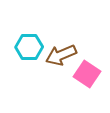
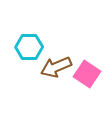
brown arrow: moved 5 px left, 12 px down
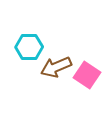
pink square: moved 1 px down
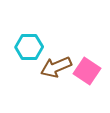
pink square: moved 4 px up
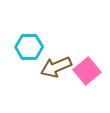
pink square: rotated 16 degrees clockwise
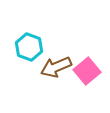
cyan hexagon: rotated 20 degrees clockwise
